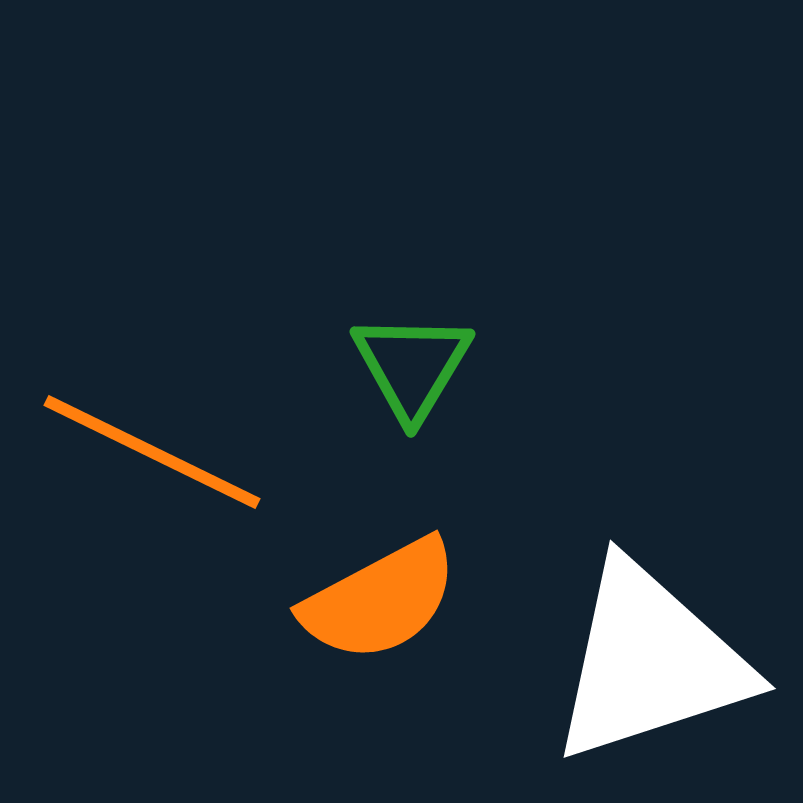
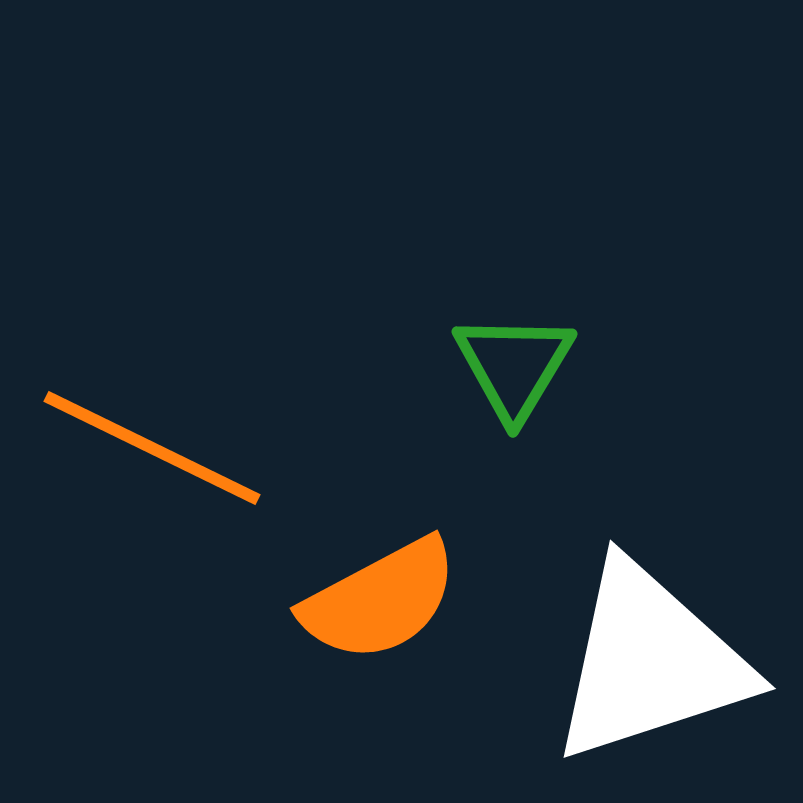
green triangle: moved 102 px right
orange line: moved 4 px up
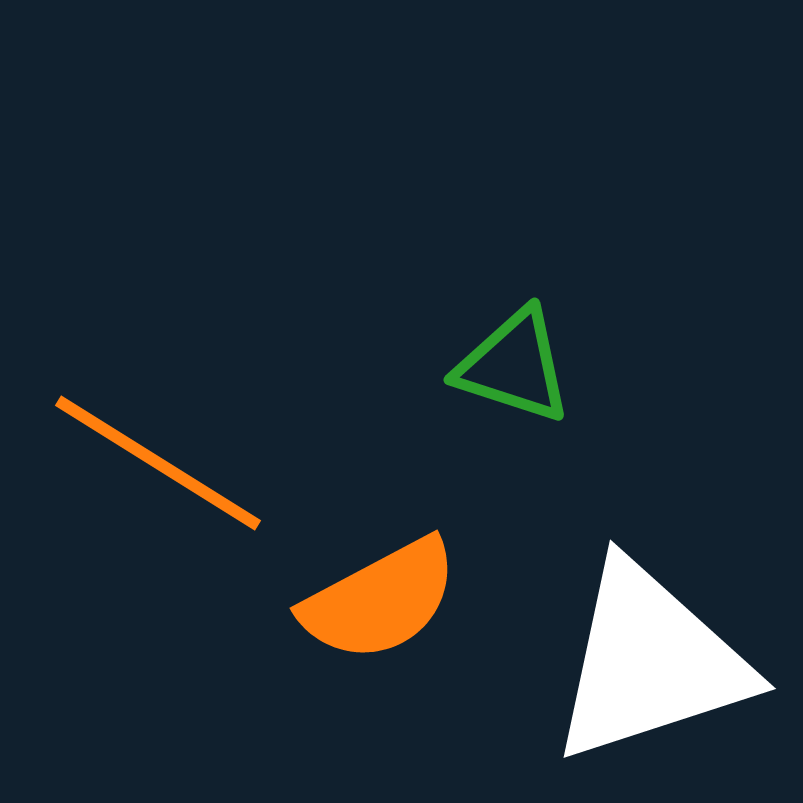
green triangle: rotated 43 degrees counterclockwise
orange line: moved 6 px right, 15 px down; rotated 6 degrees clockwise
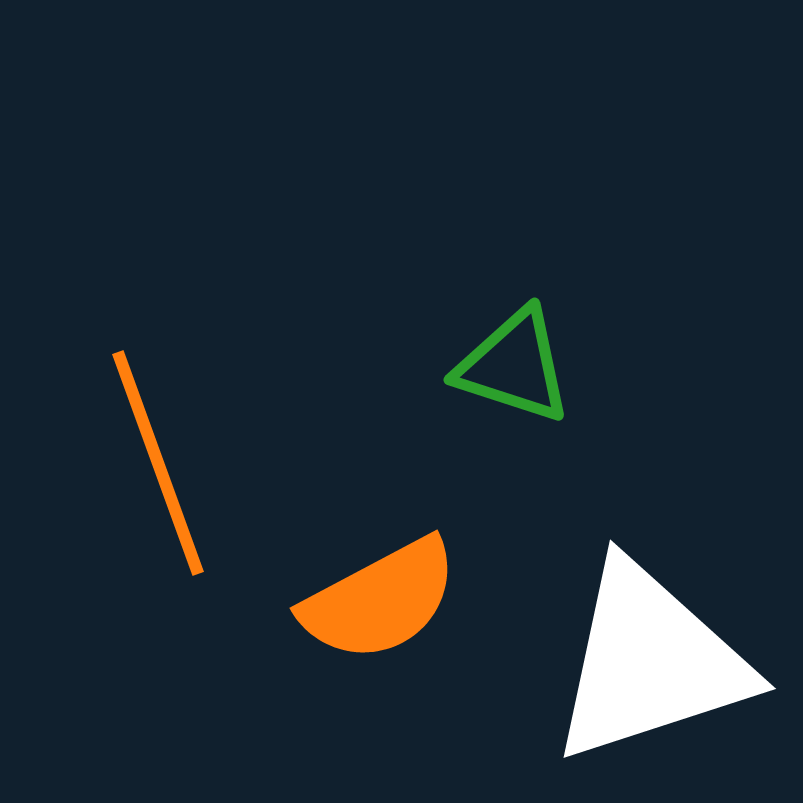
orange line: rotated 38 degrees clockwise
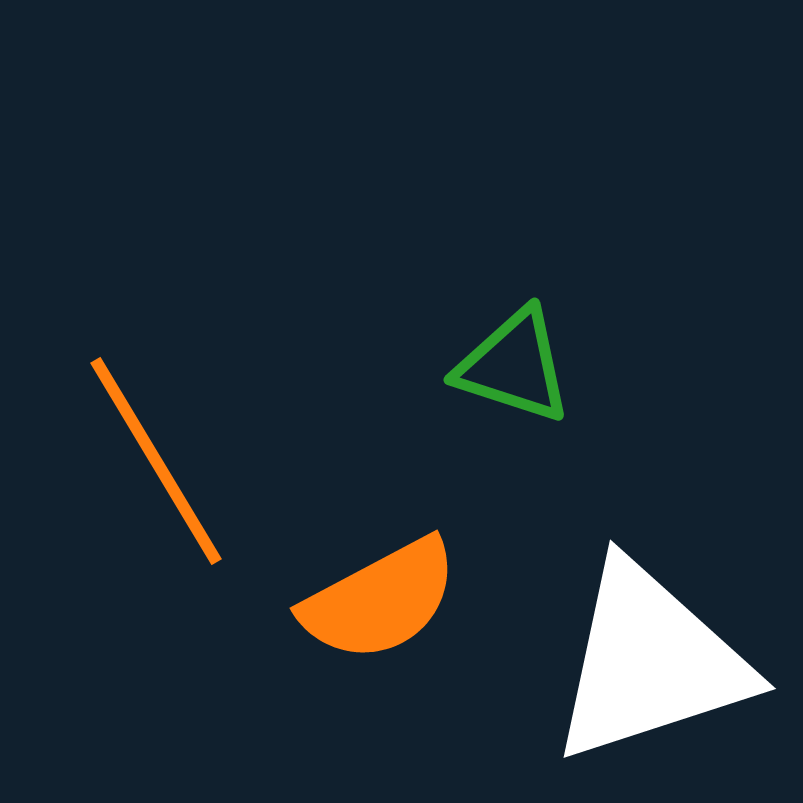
orange line: moved 2 px left, 2 px up; rotated 11 degrees counterclockwise
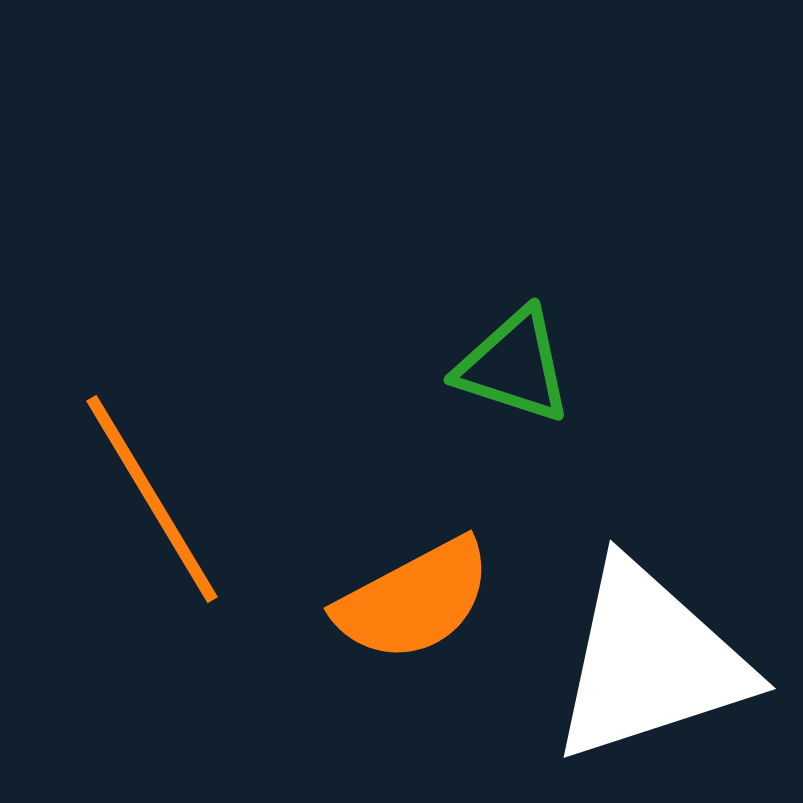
orange line: moved 4 px left, 38 px down
orange semicircle: moved 34 px right
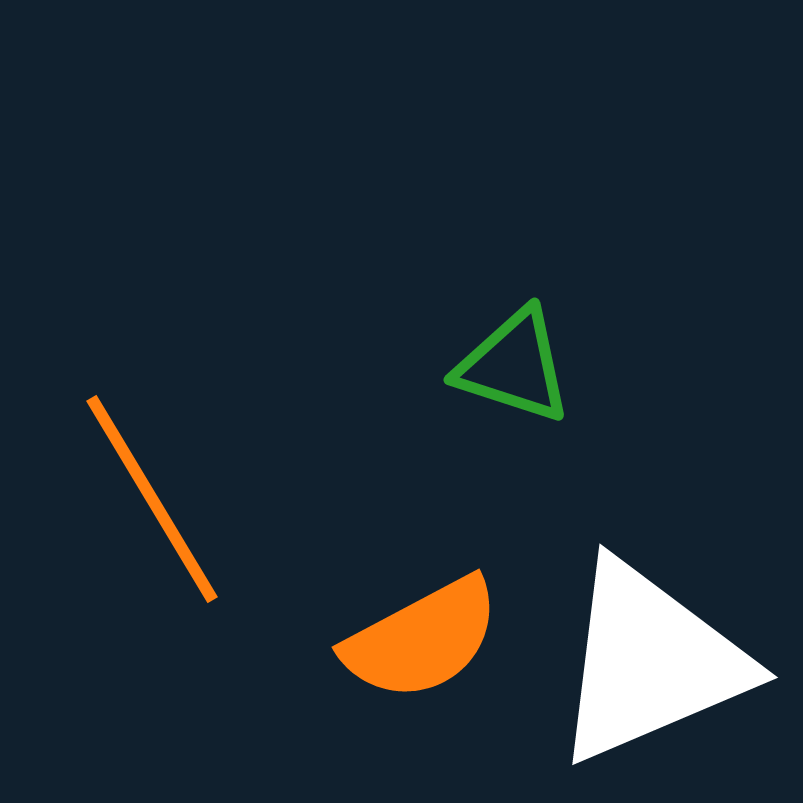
orange semicircle: moved 8 px right, 39 px down
white triangle: rotated 5 degrees counterclockwise
